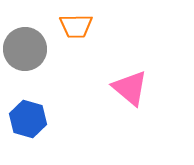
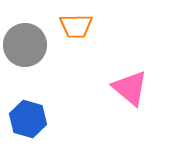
gray circle: moved 4 px up
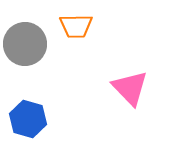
gray circle: moved 1 px up
pink triangle: rotated 6 degrees clockwise
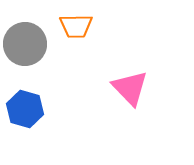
blue hexagon: moved 3 px left, 10 px up
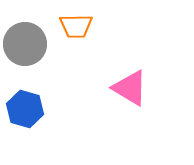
pink triangle: rotated 15 degrees counterclockwise
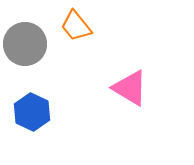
orange trapezoid: rotated 52 degrees clockwise
blue hexagon: moved 7 px right, 3 px down; rotated 9 degrees clockwise
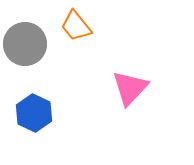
pink triangle: rotated 42 degrees clockwise
blue hexagon: moved 2 px right, 1 px down
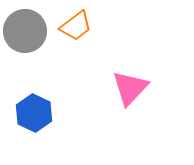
orange trapezoid: rotated 88 degrees counterclockwise
gray circle: moved 13 px up
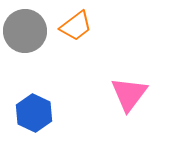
pink triangle: moved 1 px left, 6 px down; rotated 6 degrees counterclockwise
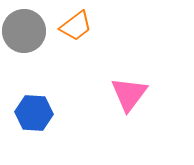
gray circle: moved 1 px left
blue hexagon: rotated 21 degrees counterclockwise
